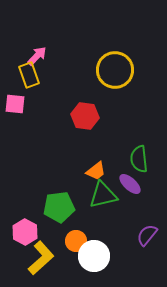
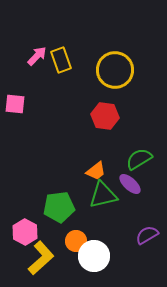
yellow rectangle: moved 32 px right, 15 px up
red hexagon: moved 20 px right
green semicircle: rotated 64 degrees clockwise
purple semicircle: rotated 20 degrees clockwise
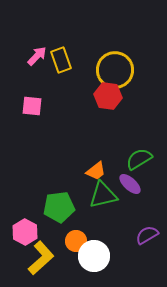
pink square: moved 17 px right, 2 px down
red hexagon: moved 3 px right, 20 px up
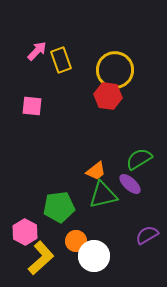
pink arrow: moved 5 px up
